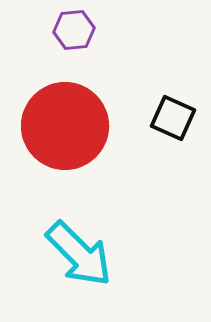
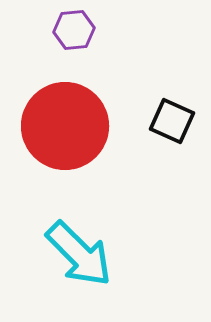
black square: moved 1 px left, 3 px down
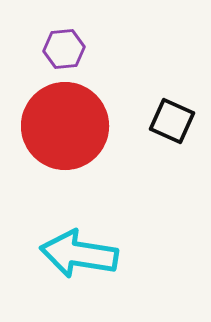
purple hexagon: moved 10 px left, 19 px down
cyan arrow: rotated 144 degrees clockwise
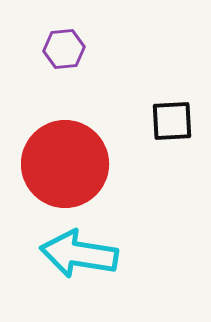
black square: rotated 27 degrees counterclockwise
red circle: moved 38 px down
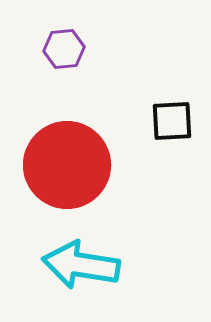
red circle: moved 2 px right, 1 px down
cyan arrow: moved 2 px right, 11 px down
